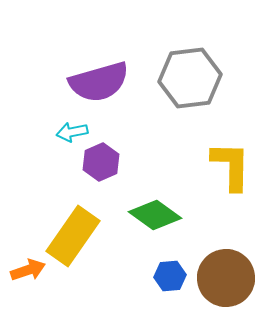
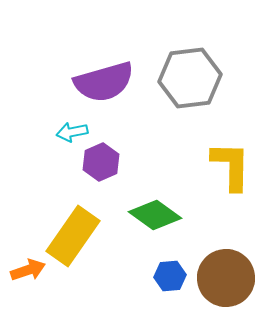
purple semicircle: moved 5 px right
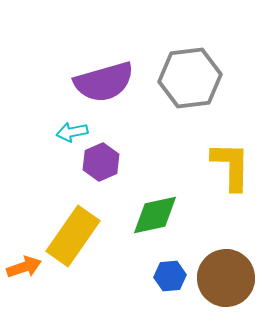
green diamond: rotated 48 degrees counterclockwise
orange arrow: moved 4 px left, 3 px up
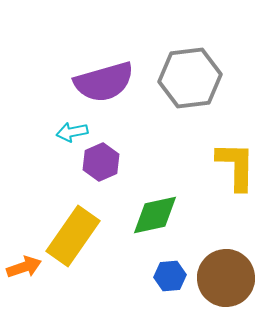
yellow L-shape: moved 5 px right
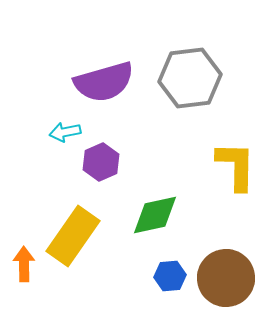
cyan arrow: moved 7 px left
orange arrow: moved 3 px up; rotated 72 degrees counterclockwise
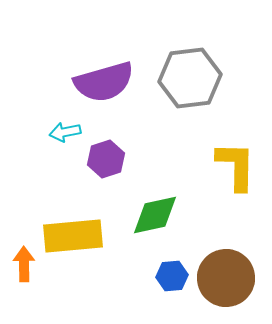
purple hexagon: moved 5 px right, 3 px up; rotated 6 degrees clockwise
yellow rectangle: rotated 50 degrees clockwise
blue hexagon: moved 2 px right
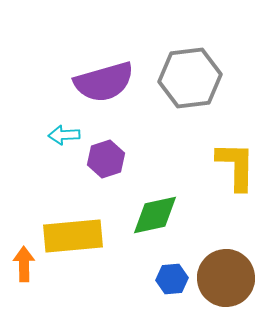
cyan arrow: moved 1 px left, 3 px down; rotated 8 degrees clockwise
blue hexagon: moved 3 px down
